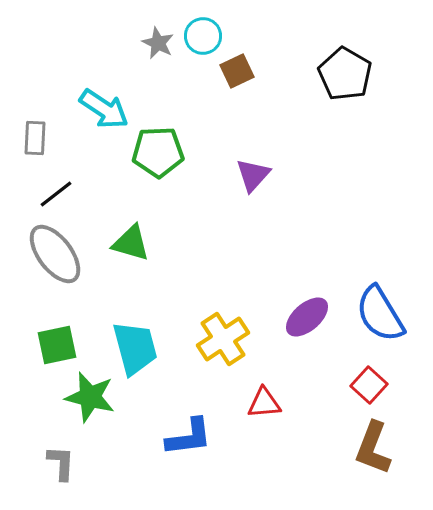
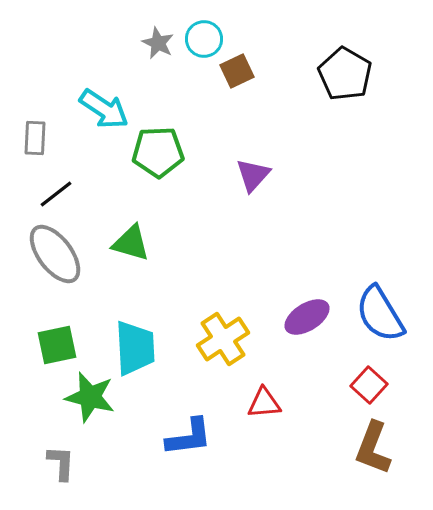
cyan circle: moved 1 px right, 3 px down
purple ellipse: rotated 9 degrees clockwise
cyan trapezoid: rotated 12 degrees clockwise
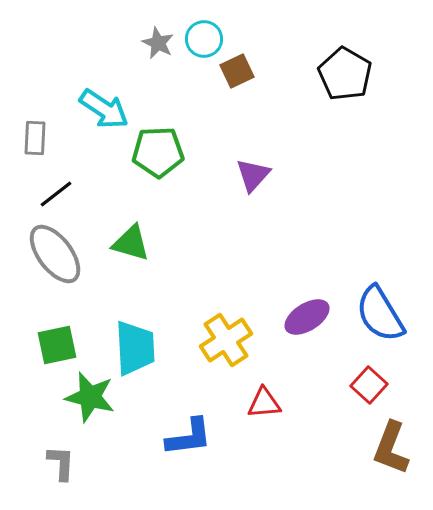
yellow cross: moved 3 px right, 1 px down
brown L-shape: moved 18 px right
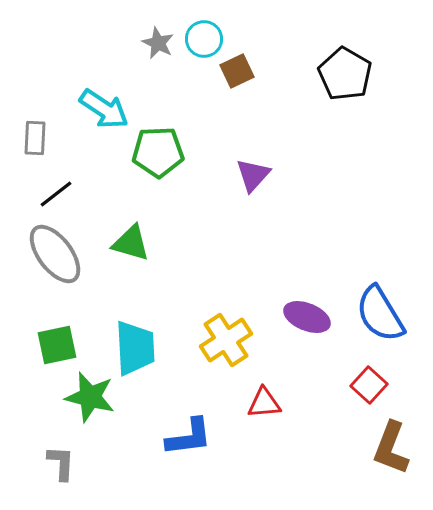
purple ellipse: rotated 54 degrees clockwise
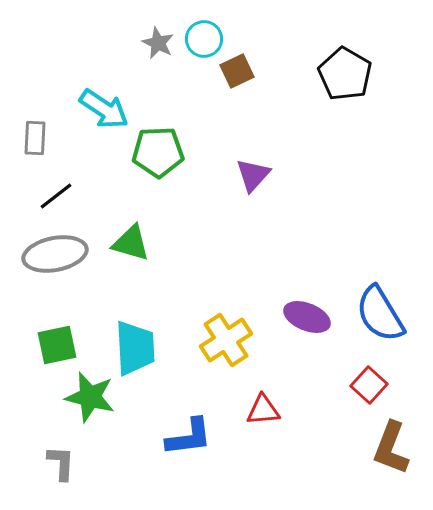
black line: moved 2 px down
gray ellipse: rotated 64 degrees counterclockwise
red triangle: moved 1 px left, 7 px down
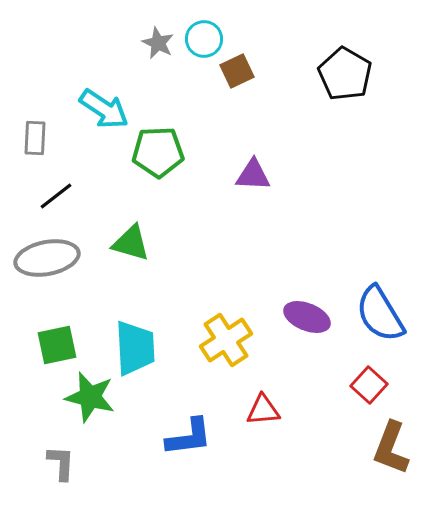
purple triangle: rotated 51 degrees clockwise
gray ellipse: moved 8 px left, 4 px down
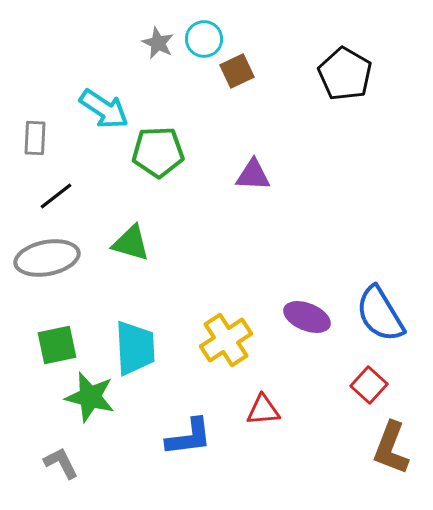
gray L-shape: rotated 30 degrees counterclockwise
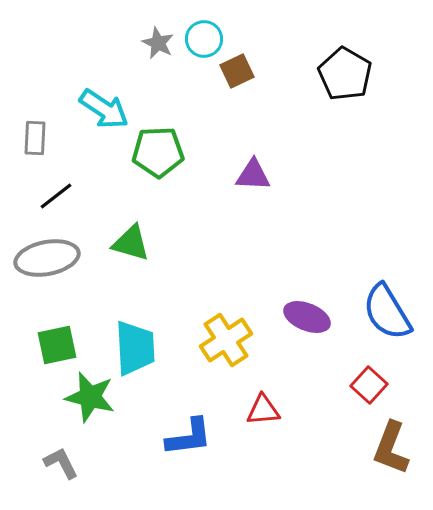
blue semicircle: moved 7 px right, 2 px up
